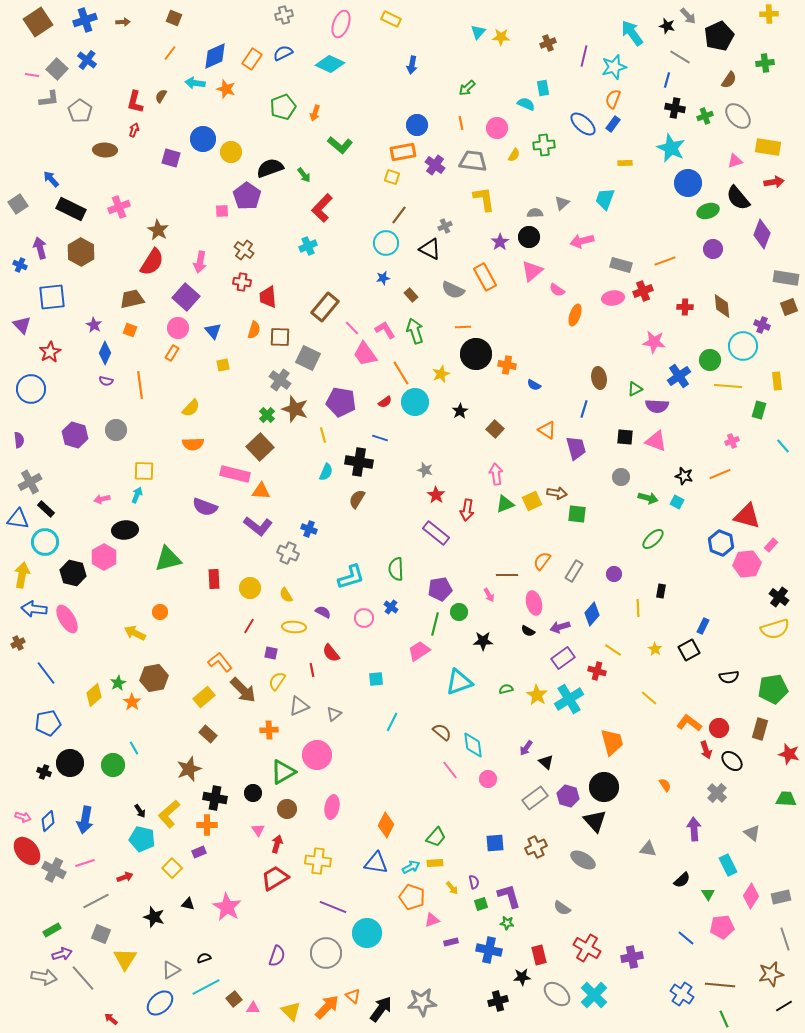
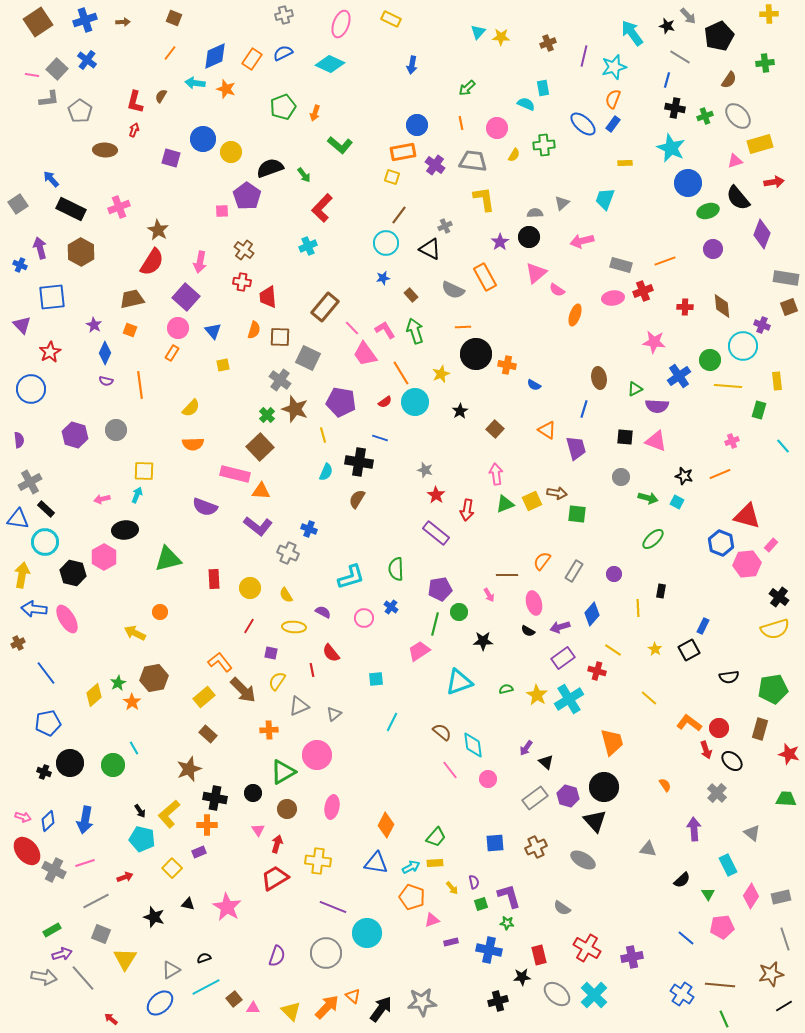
yellow rectangle at (768, 147): moved 8 px left, 3 px up; rotated 25 degrees counterclockwise
pink triangle at (532, 271): moved 4 px right, 2 px down
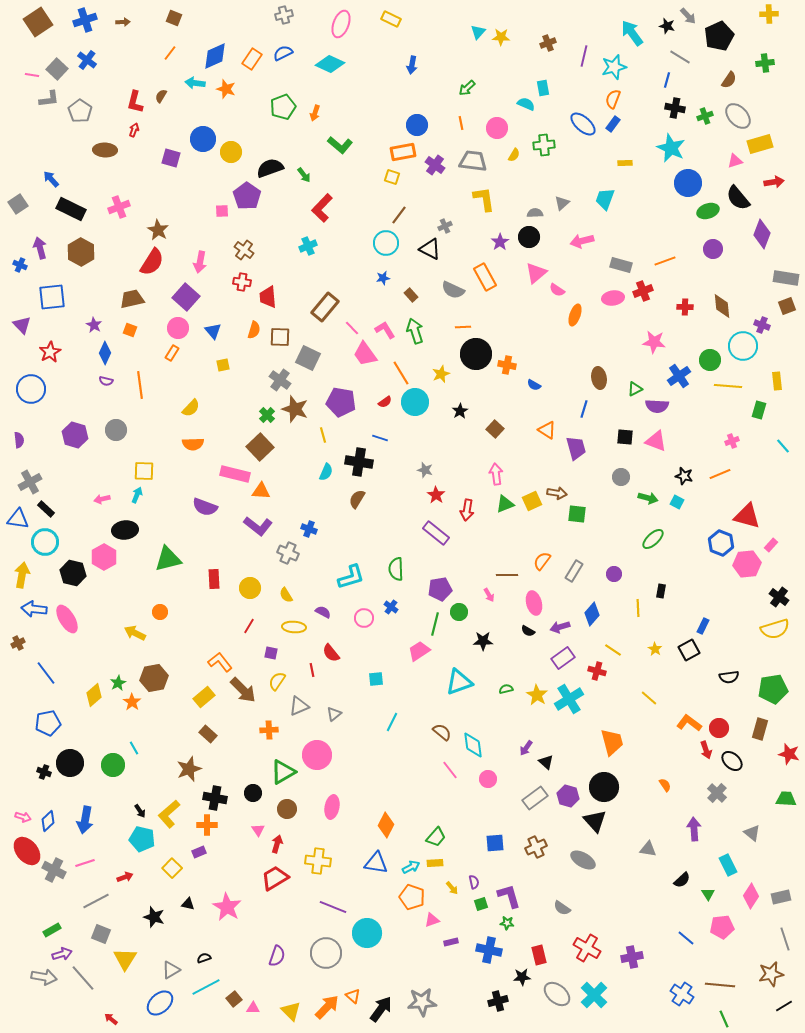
brown square at (789, 307): moved 2 px left, 1 px up
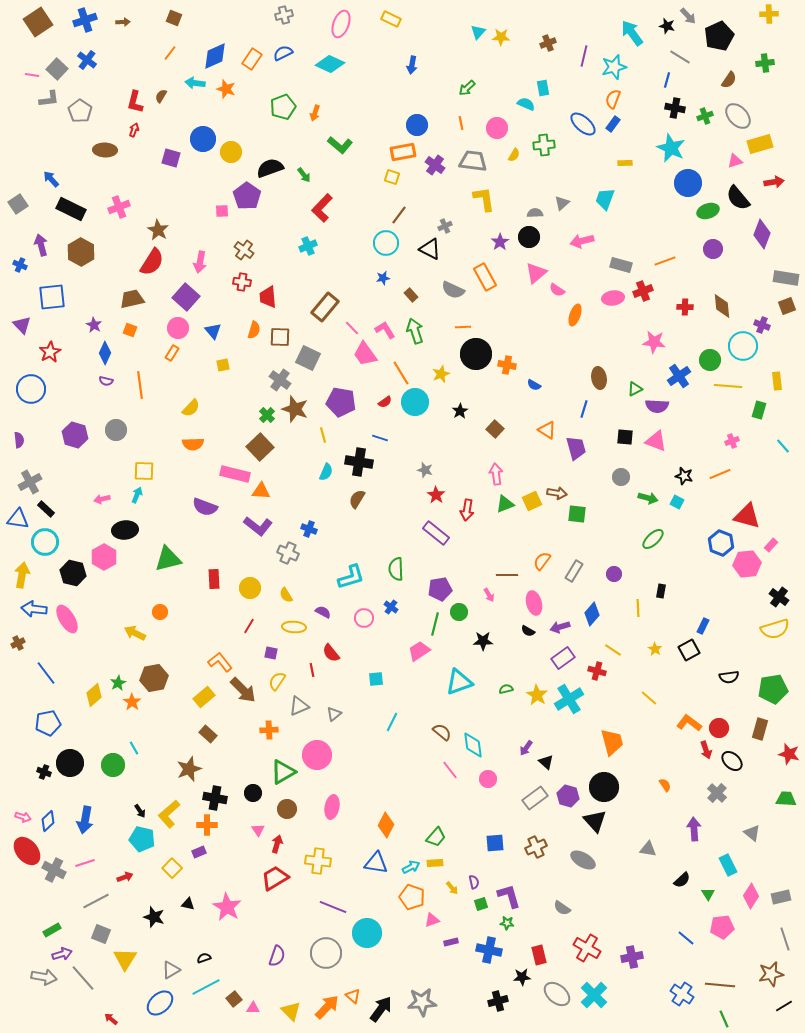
purple arrow at (40, 248): moved 1 px right, 3 px up
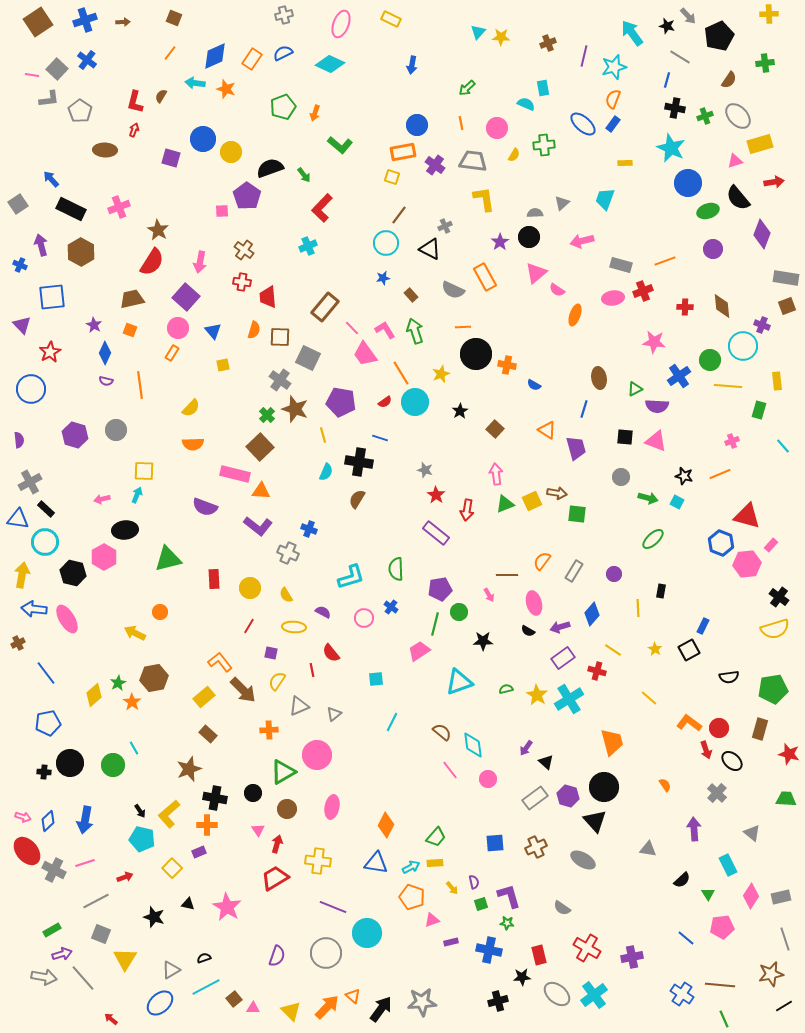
black cross at (44, 772): rotated 16 degrees counterclockwise
cyan cross at (594, 995): rotated 8 degrees clockwise
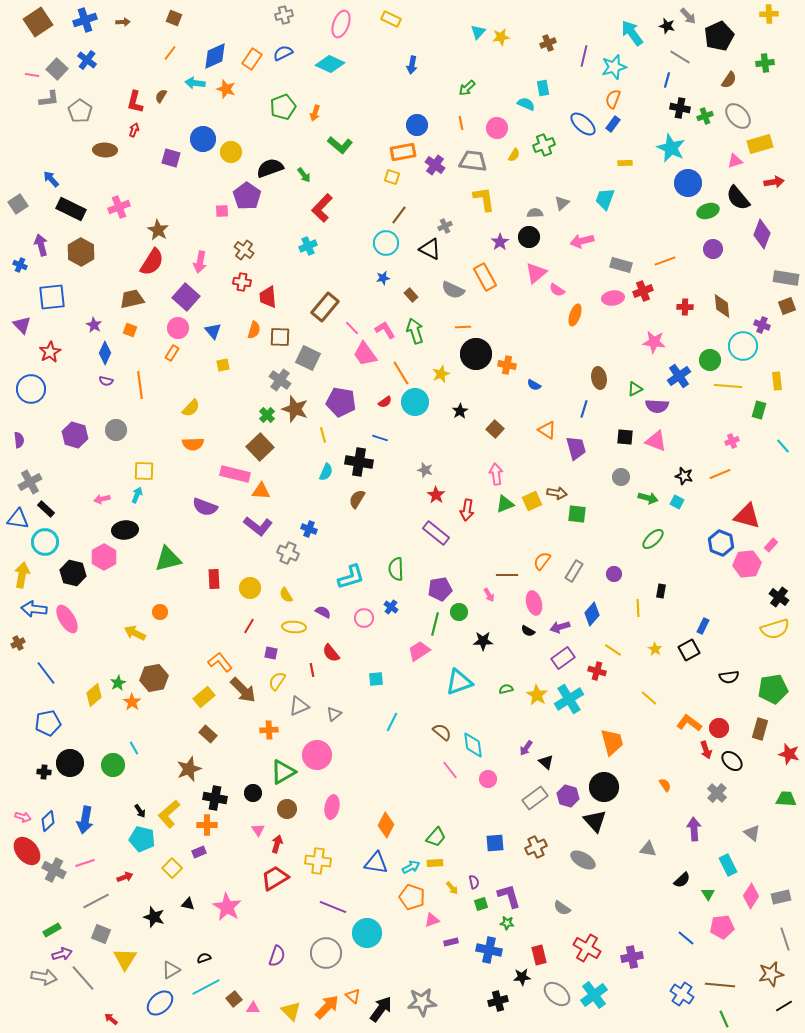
yellow star at (501, 37): rotated 12 degrees counterclockwise
black cross at (675, 108): moved 5 px right
green cross at (544, 145): rotated 15 degrees counterclockwise
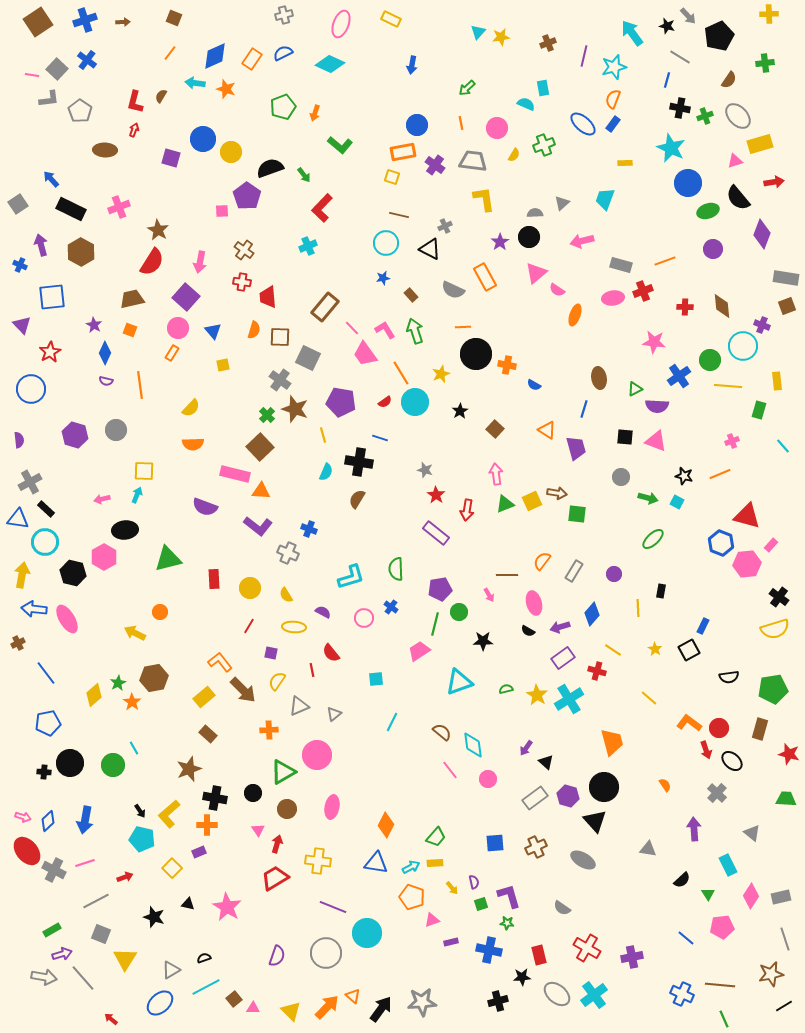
brown line at (399, 215): rotated 66 degrees clockwise
blue cross at (682, 994): rotated 10 degrees counterclockwise
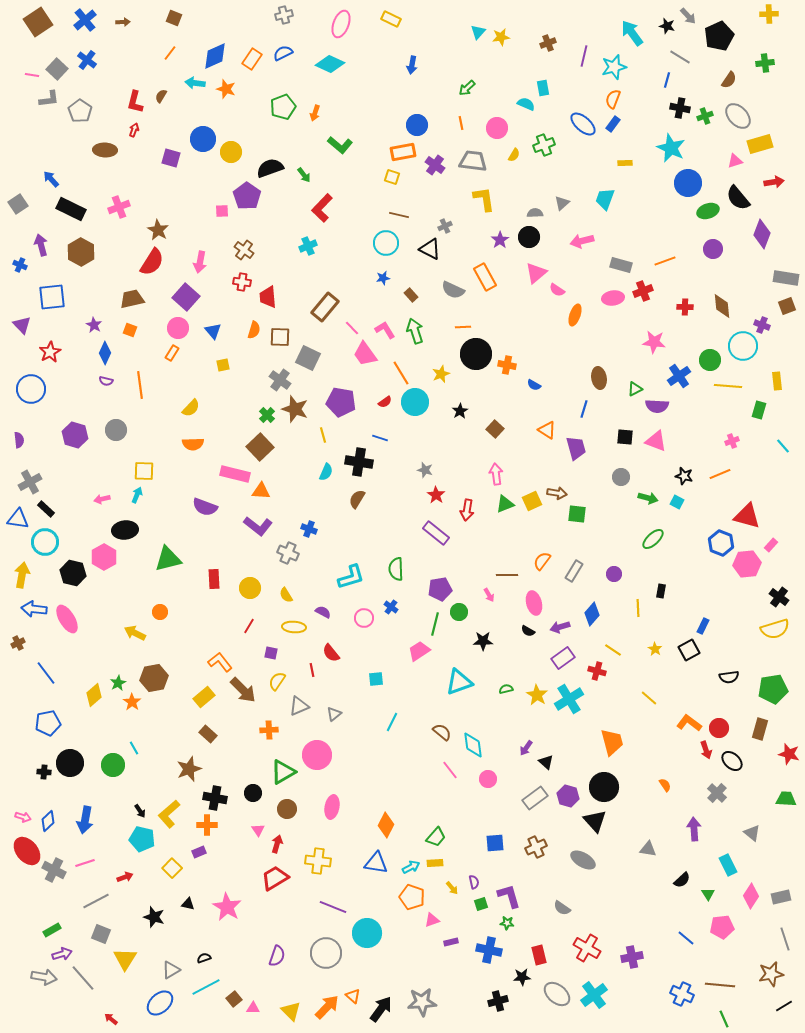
blue cross at (85, 20): rotated 20 degrees counterclockwise
purple star at (500, 242): moved 2 px up
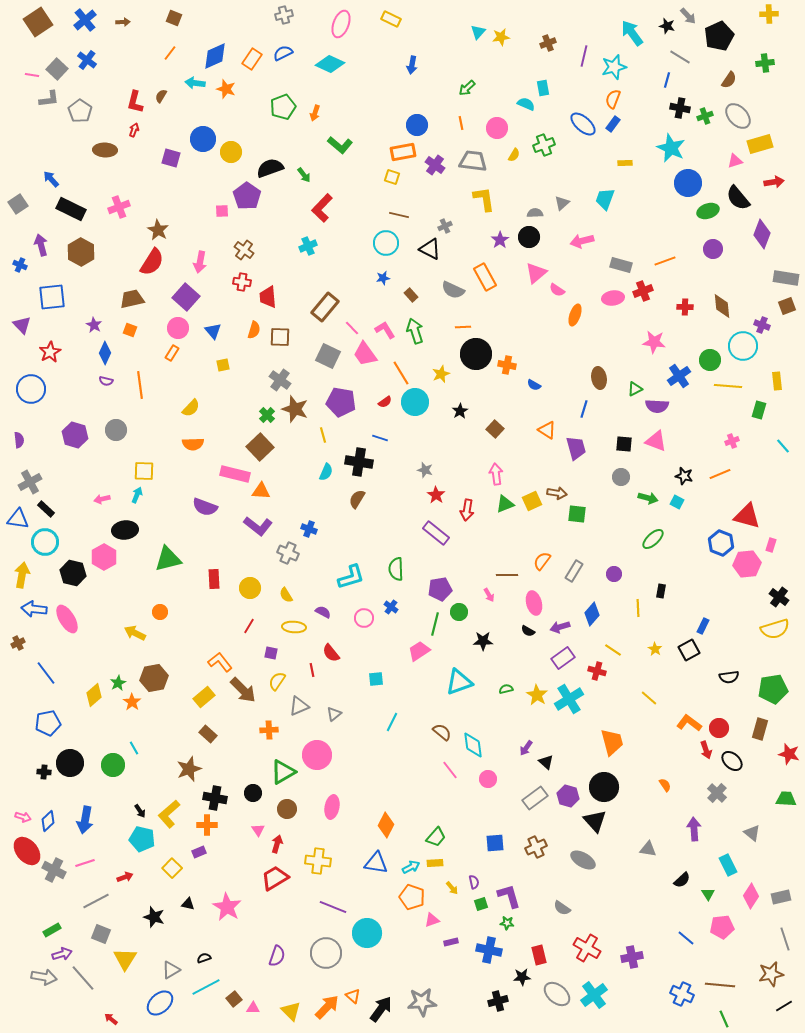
gray square at (308, 358): moved 20 px right, 2 px up
black square at (625, 437): moved 1 px left, 7 px down
pink rectangle at (771, 545): rotated 24 degrees counterclockwise
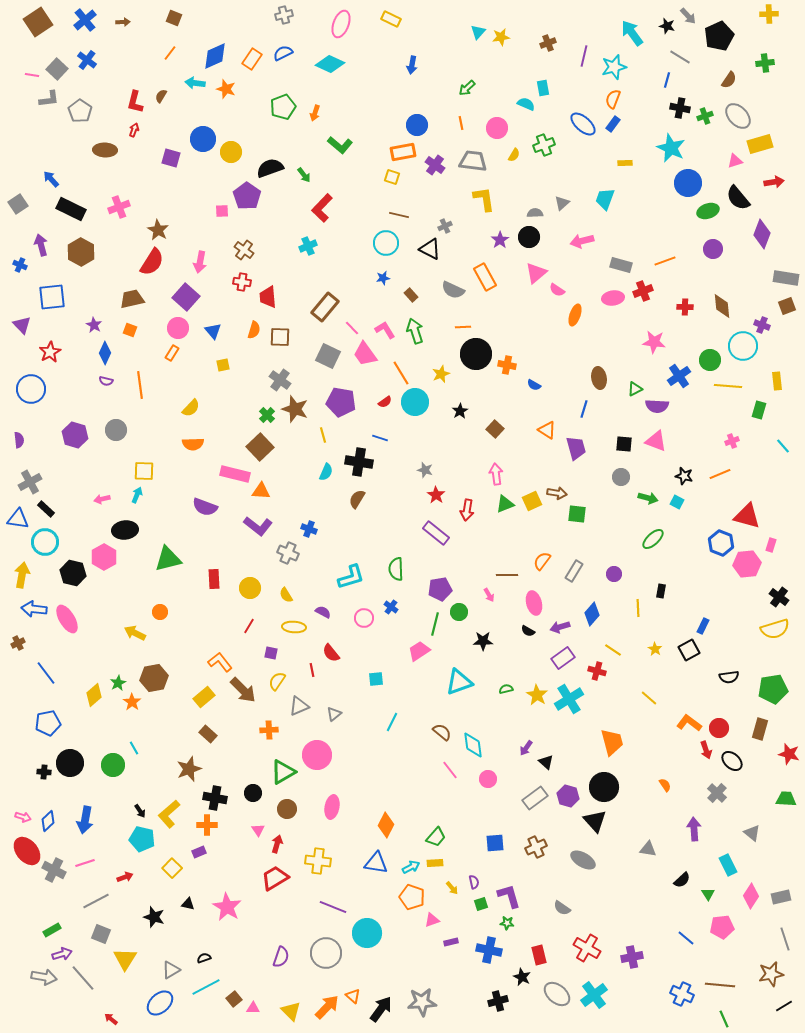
purple semicircle at (277, 956): moved 4 px right, 1 px down
black star at (522, 977): rotated 30 degrees clockwise
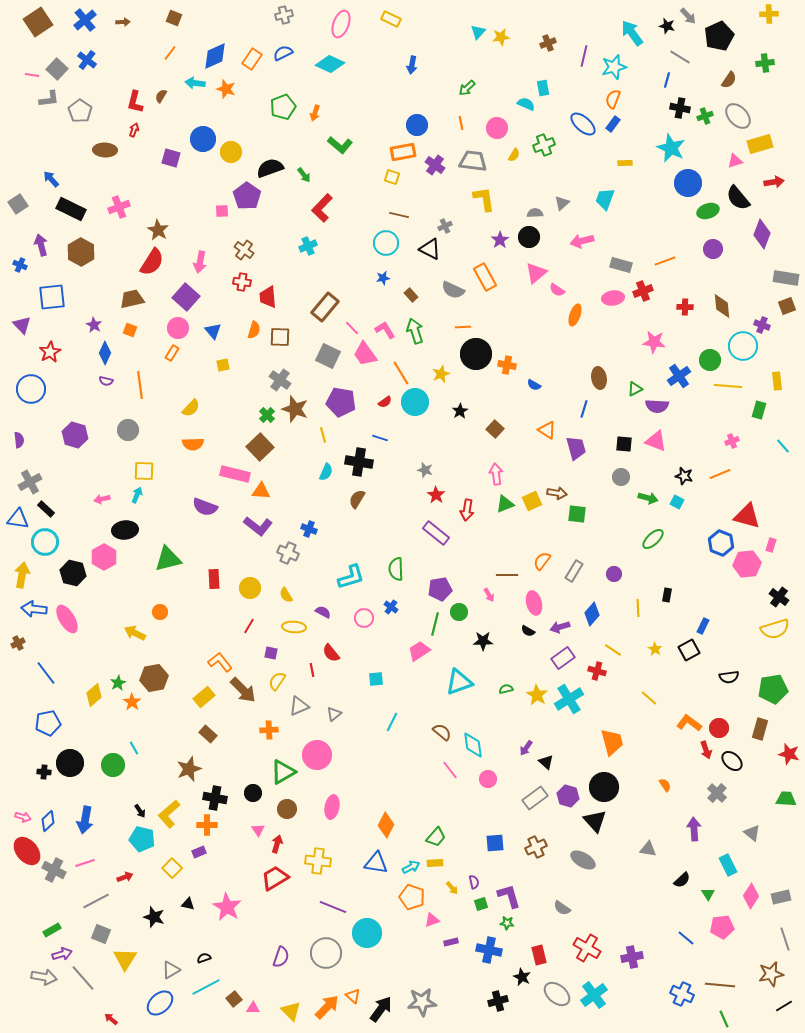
gray circle at (116, 430): moved 12 px right
black rectangle at (661, 591): moved 6 px right, 4 px down
